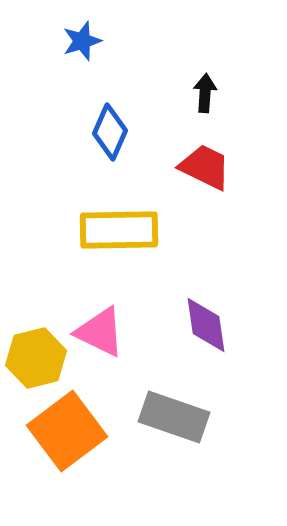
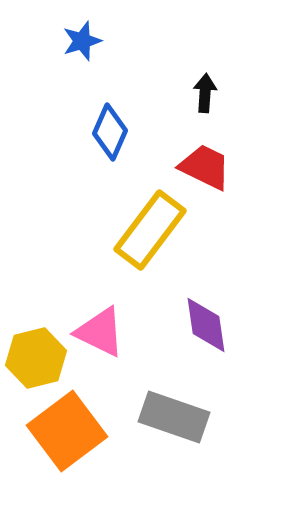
yellow rectangle: moved 31 px right; rotated 52 degrees counterclockwise
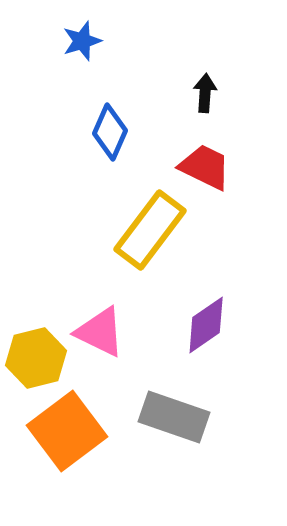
purple diamond: rotated 64 degrees clockwise
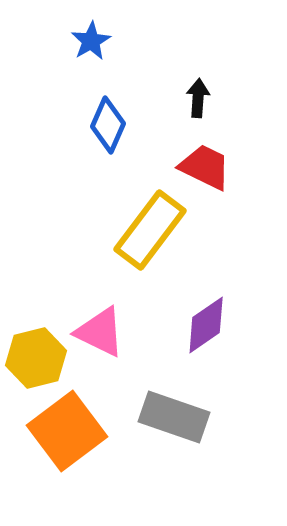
blue star: moved 9 px right; rotated 12 degrees counterclockwise
black arrow: moved 7 px left, 5 px down
blue diamond: moved 2 px left, 7 px up
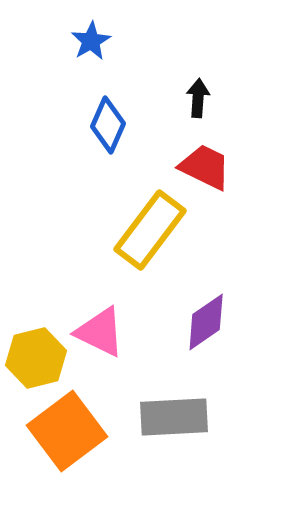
purple diamond: moved 3 px up
gray rectangle: rotated 22 degrees counterclockwise
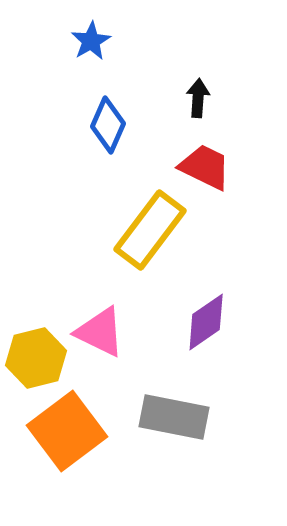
gray rectangle: rotated 14 degrees clockwise
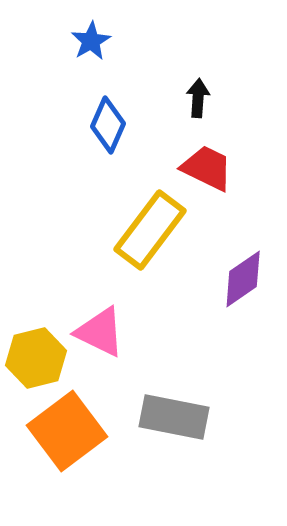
red trapezoid: moved 2 px right, 1 px down
purple diamond: moved 37 px right, 43 px up
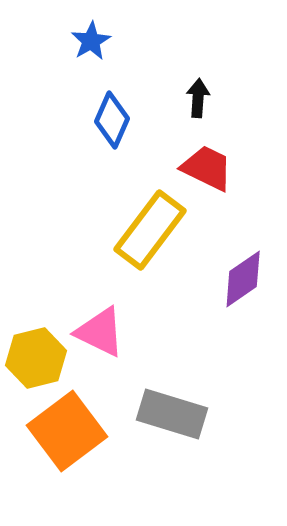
blue diamond: moved 4 px right, 5 px up
gray rectangle: moved 2 px left, 3 px up; rotated 6 degrees clockwise
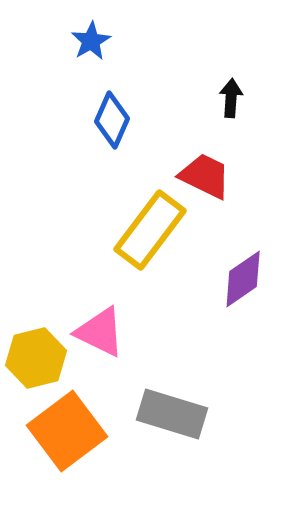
black arrow: moved 33 px right
red trapezoid: moved 2 px left, 8 px down
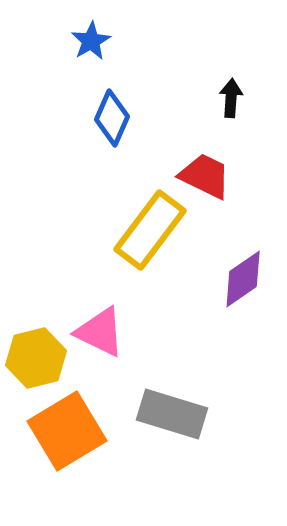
blue diamond: moved 2 px up
orange square: rotated 6 degrees clockwise
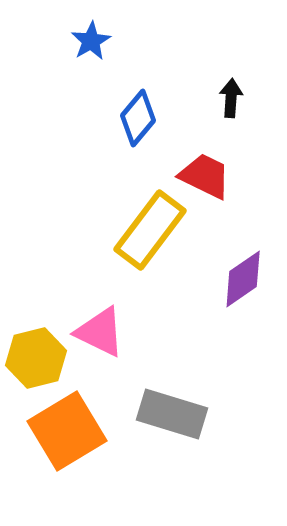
blue diamond: moved 26 px right; rotated 16 degrees clockwise
